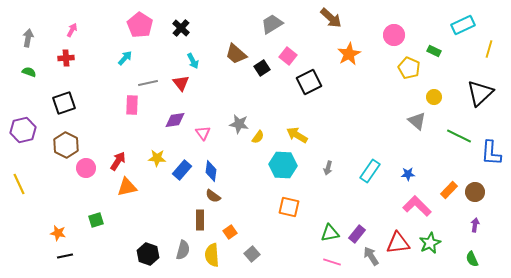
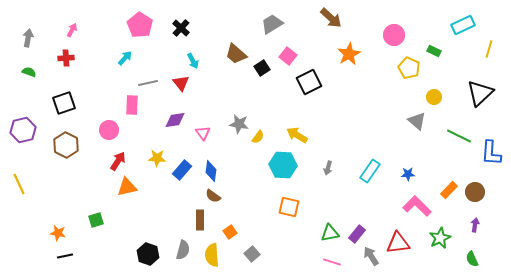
pink circle at (86, 168): moved 23 px right, 38 px up
green star at (430, 243): moved 10 px right, 5 px up
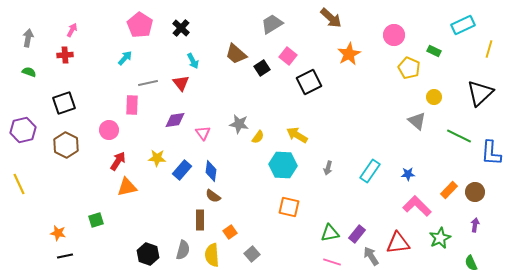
red cross at (66, 58): moved 1 px left, 3 px up
green semicircle at (472, 259): moved 1 px left, 4 px down
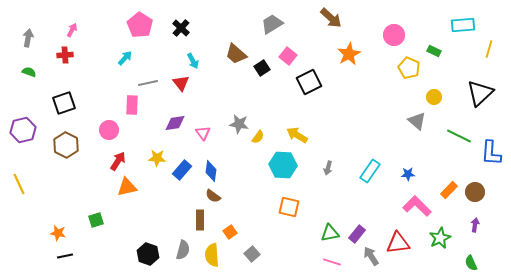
cyan rectangle at (463, 25): rotated 20 degrees clockwise
purple diamond at (175, 120): moved 3 px down
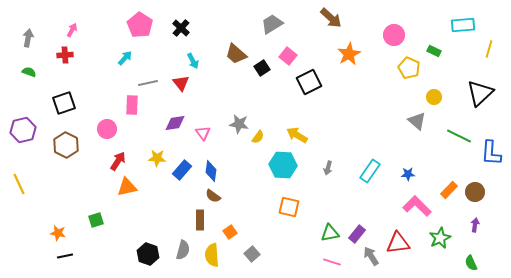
pink circle at (109, 130): moved 2 px left, 1 px up
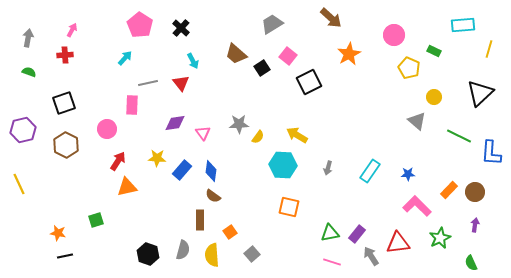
gray star at (239, 124): rotated 12 degrees counterclockwise
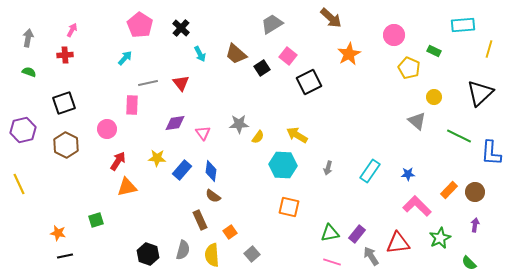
cyan arrow at (193, 61): moved 7 px right, 7 px up
brown rectangle at (200, 220): rotated 24 degrees counterclockwise
green semicircle at (471, 263): moved 2 px left; rotated 21 degrees counterclockwise
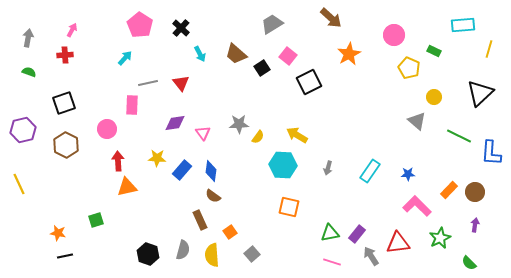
red arrow at (118, 161): rotated 36 degrees counterclockwise
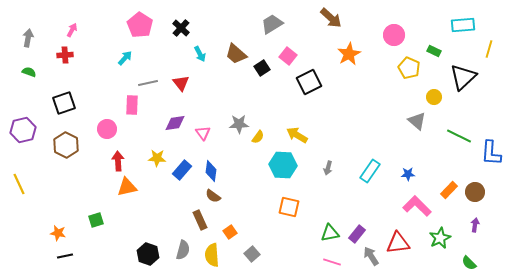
black triangle at (480, 93): moved 17 px left, 16 px up
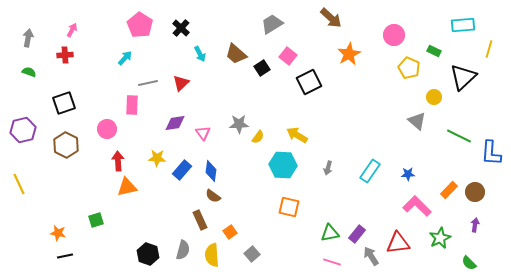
red triangle at (181, 83): rotated 24 degrees clockwise
